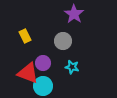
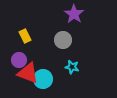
gray circle: moved 1 px up
purple circle: moved 24 px left, 3 px up
cyan circle: moved 7 px up
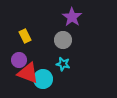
purple star: moved 2 px left, 3 px down
cyan star: moved 9 px left, 3 px up
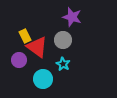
purple star: rotated 18 degrees counterclockwise
cyan star: rotated 16 degrees clockwise
red triangle: moved 9 px right, 26 px up; rotated 15 degrees clockwise
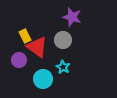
cyan star: moved 3 px down
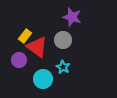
yellow rectangle: rotated 64 degrees clockwise
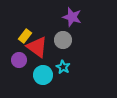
cyan circle: moved 4 px up
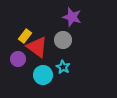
purple circle: moved 1 px left, 1 px up
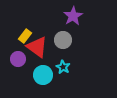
purple star: moved 1 px right, 1 px up; rotated 24 degrees clockwise
